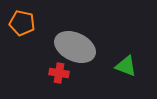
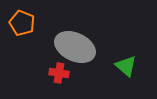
orange pentagon: rotated 10 degrees clockwise
green triangle: rotated 20 degrees clockwise
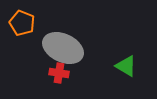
gray ellipse: moved 12 px left, 1 px down
green triangle: rotated 10 degrees counterclockwise
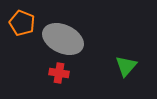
gray ellipse: moved 9 px up
green triangle: rotated 40 degrees clockwise
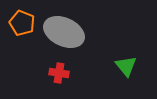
gray ellipse: moved 1 px right, 7 px up
green triangle: rotated 20 degrees counterclockwise
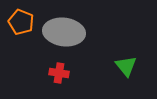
orange pentagon: moved 1 px left, 1 px up
gray ellipse: rotated 18 degrees counterclockwise
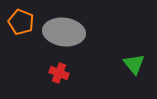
green triangle: moved 8 px right, 2 px up
red cross: rotated 12 degrees clockwise
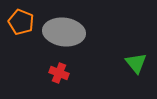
green triangle: moved 2 px right, 1 px up
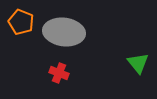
green triangle: moved 2 px right
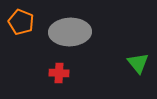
gray ellipse: moved 6 px right; rotated 9 degrees counterclockwise
red cross: rotated 18 degrees counterclockwise
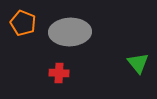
orange pentagon: moved 2 px right, 1 px down
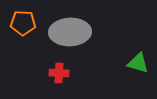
orange pentagon: rotated 20 degrees counterclockwise
green triangle: rotated 35 degrees counterclockwise
